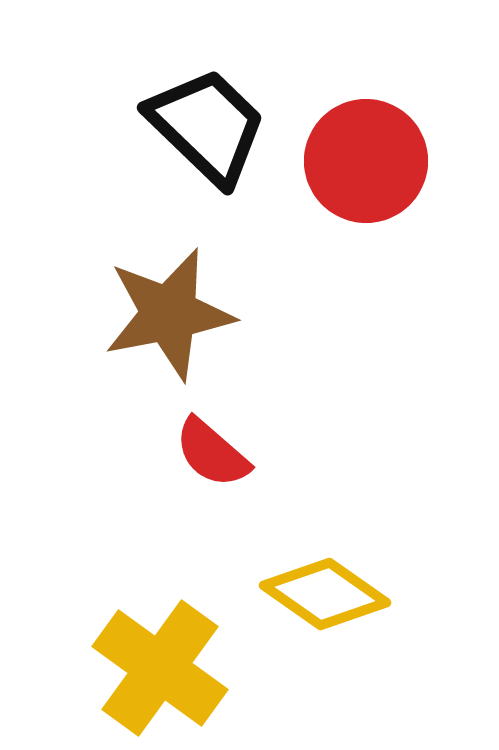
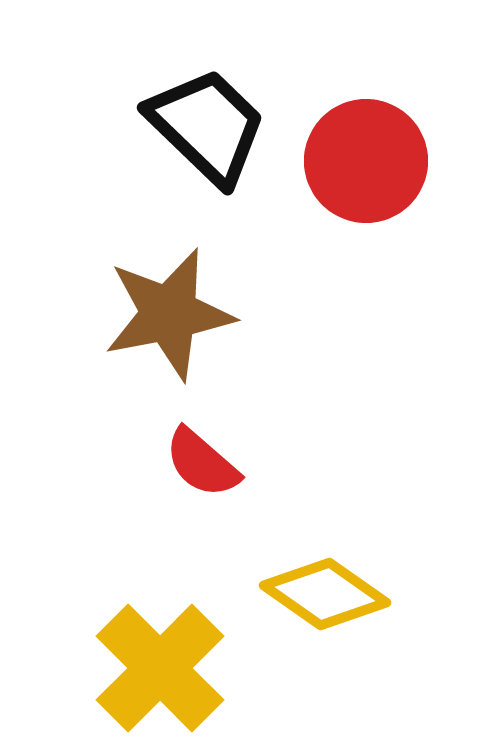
red semicircle: moved 10 px left, 10 px down
yellow cross: rotated 9 degrees clockwise
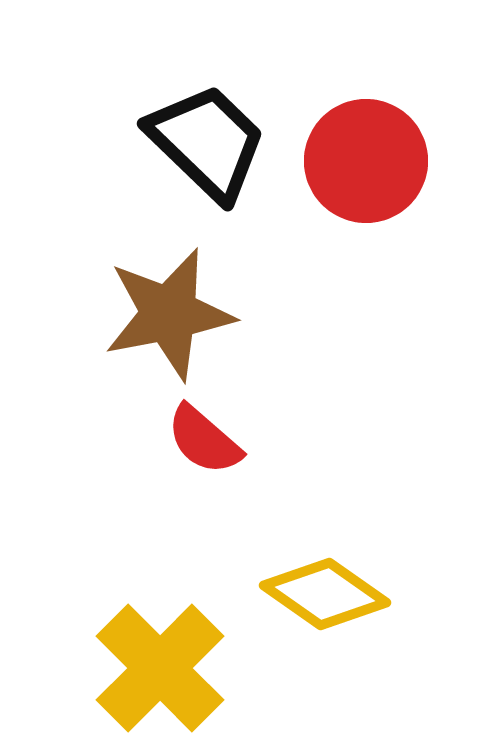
black trapezoid: moved 16 px down
red semicircle: moved 2 px right, 23 px up
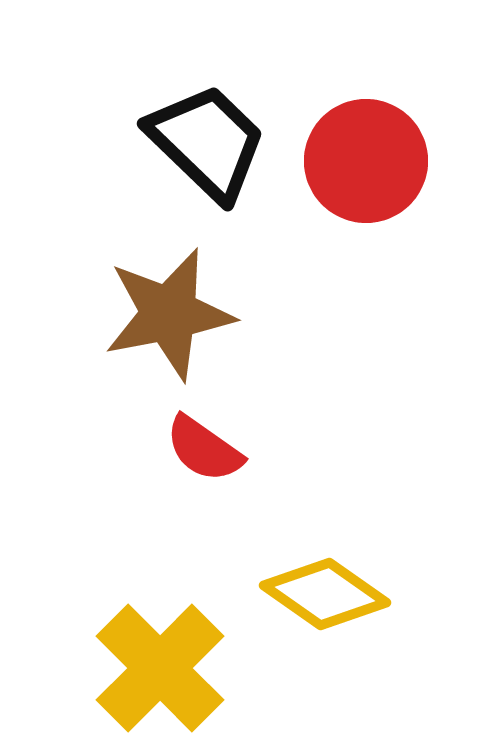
red semicircle: moved 9 px down; rotated 6 degrees counterclockwise
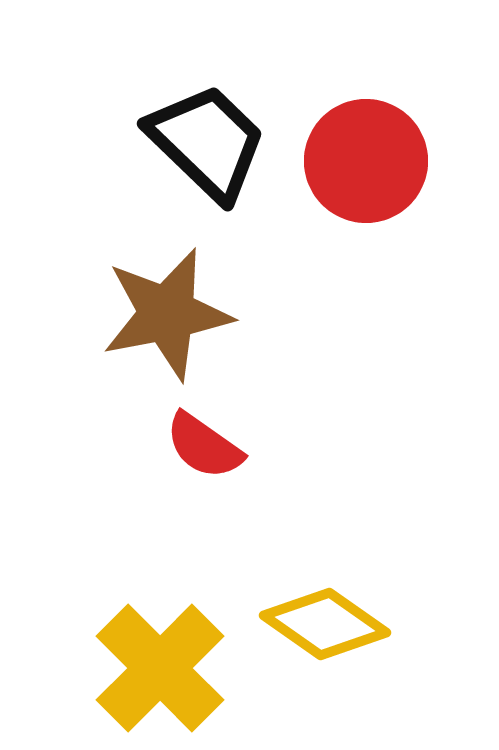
brown star: moved 2 px left
red semicircle: moved 3 px up
yellow diamond: moved 30 px down
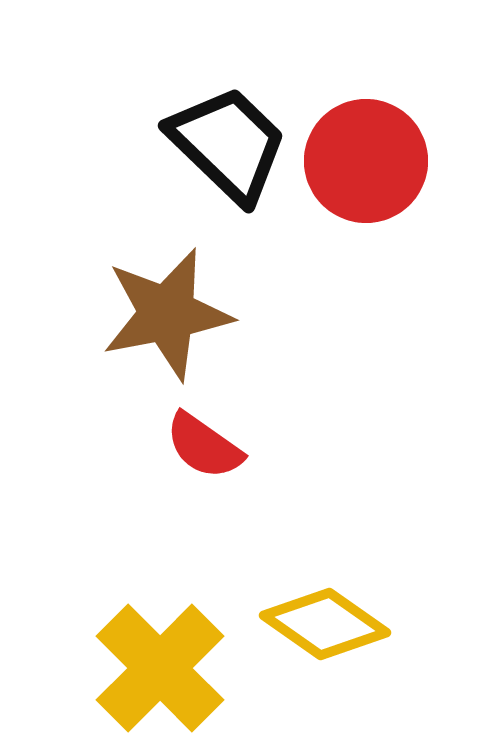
black trapezoid: moved 21 px right, 2 px down
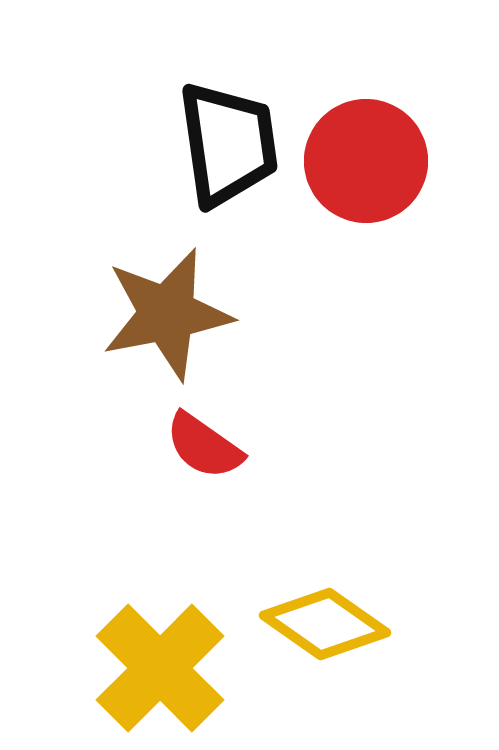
black trapezoid: rotated 38 degrees clockwise
